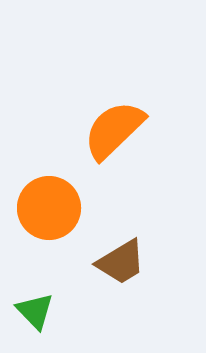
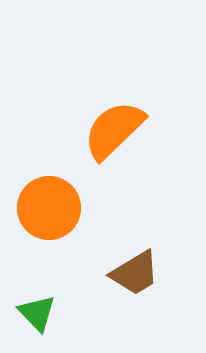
brown trapezoid: moved 14 px right, 11 px down
green triangle: moved 2 px right, 2 px down
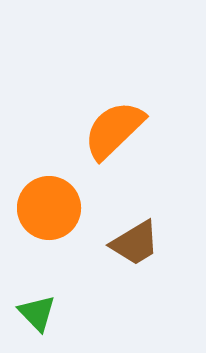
brown trapezoid: moved 30 px up
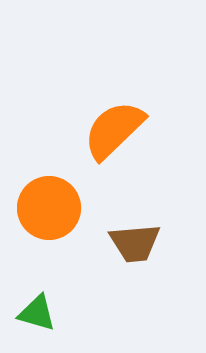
brown trapezoid: rotated 26 degrees clockwise
green triangle: rotated 30 degrees counterclockwise
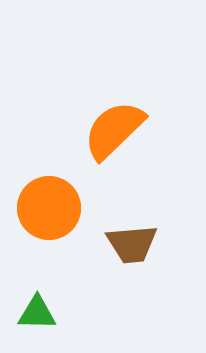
brown trapezoid: moved 3 px left, 1 px down
green triangle: rotated 15 degrees counterclockwise
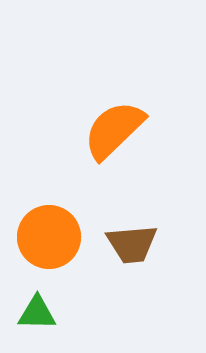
orange circle: moved 29 px down
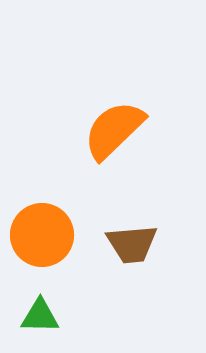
orange circle: moved 7 px left, 2 px up
green triangle: moved 3 px right, 3 px down
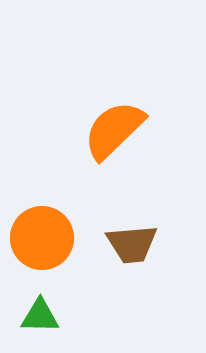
orange circle: moved 3 px down
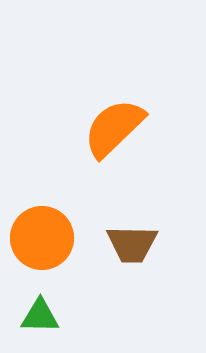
orange semicircle: moved 2 px up
brown trapezoid: rotated 6 degrees clockwise
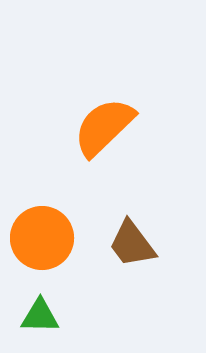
orange semicircle: moved 10 px left, 1 px up
brown trapezoid: rotated 52 degrees clockwise
